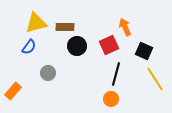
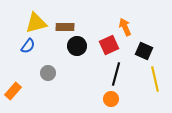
blue semicircle: moved 1 px left, 1 px up
yellow line: rotated 20 degrees clockwise
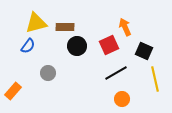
black line: moved 1 px up; rotated 45 degrees clockwise
orange circle: moved 11 px right
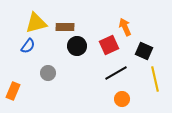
orange rectangle: rotated 18 degrees counterclockwise
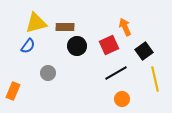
black square: rotated 30 degrees clockwise
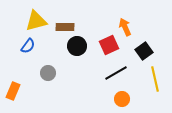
yellow triangle: moved 2 px up
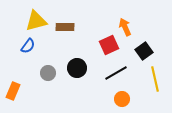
black circle: moved 22 px down
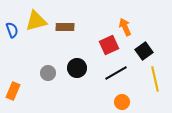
blue semicircle: moved 16 px left, 16 px up; rotated 56 degrees counterclockwise
orange circle: moved 3 px down
